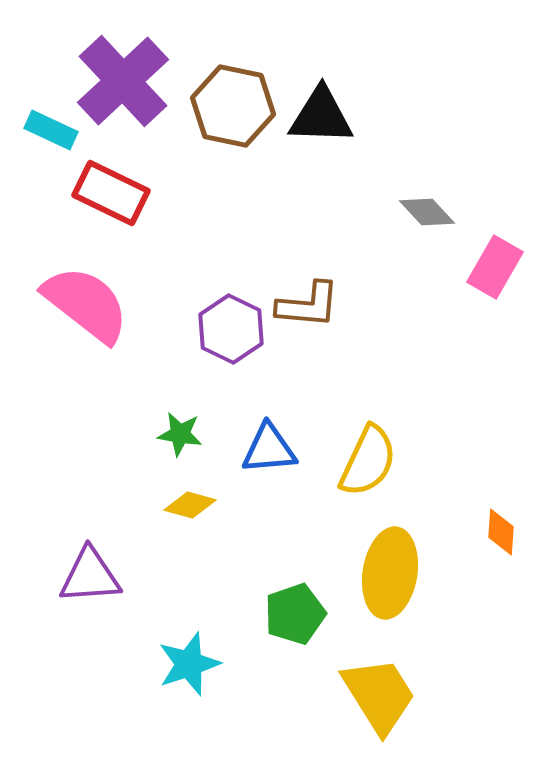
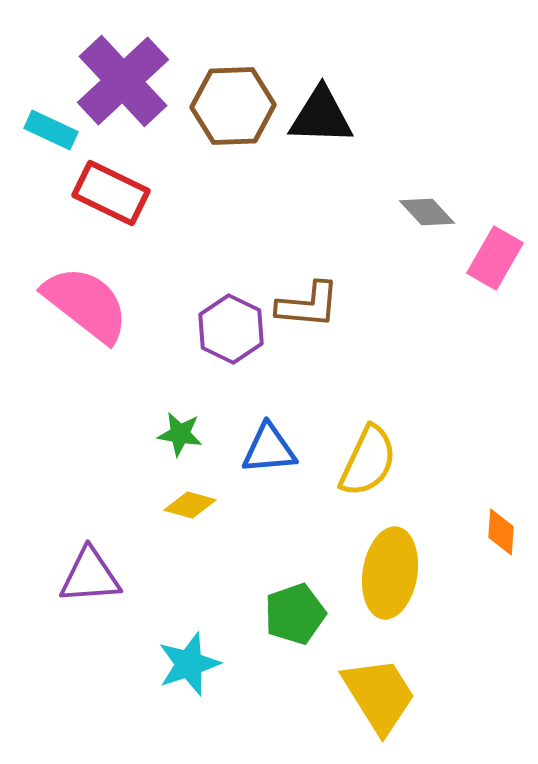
brown hexagon: rotated 14 degrees counterclockwise
pink rectangle: moved 9 px up
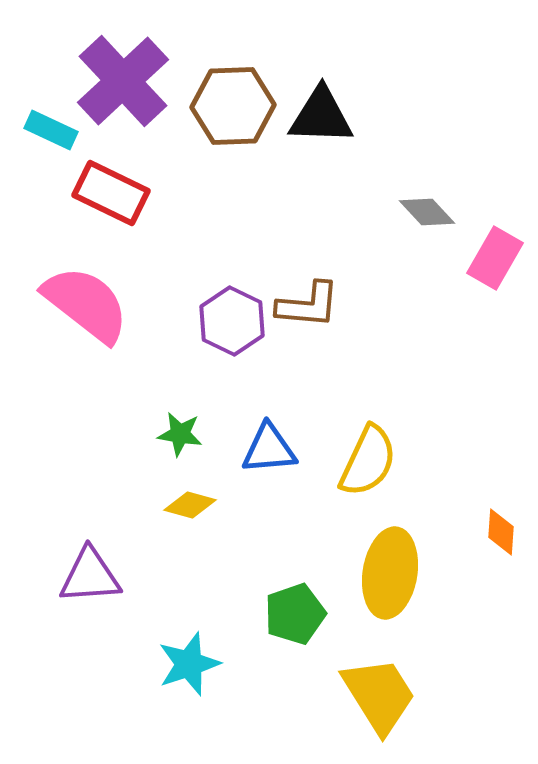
purple hexagon: moved 1 px right, 8 px up
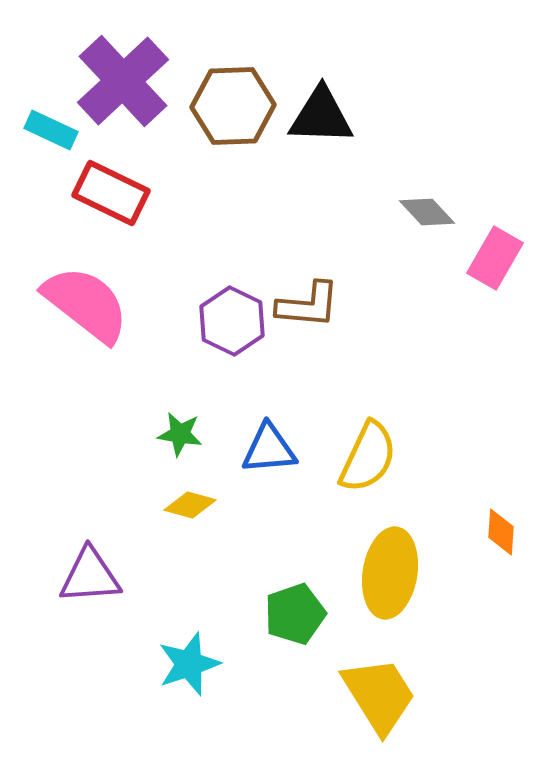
yellow semicircle: moved 4 px up
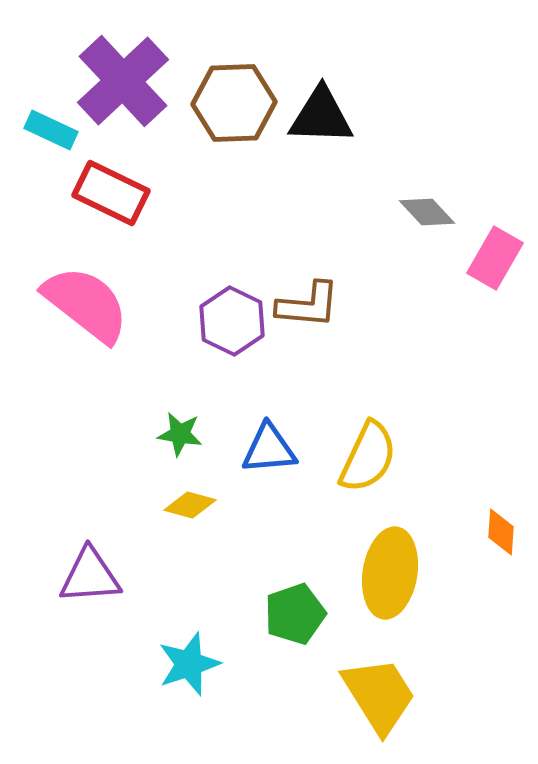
brown hexagon: moved 1 px right, 3 px up
